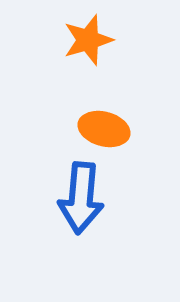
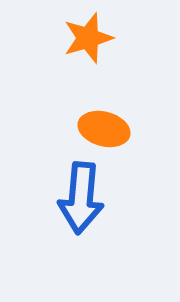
orange star: moved 2 px up
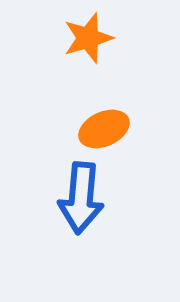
orange ellipse: rotated 39 degrees counterclockwise
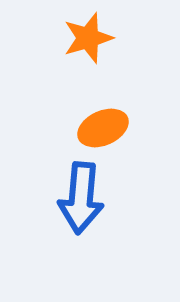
orange ellipse: moved 1 px left, 1 px up
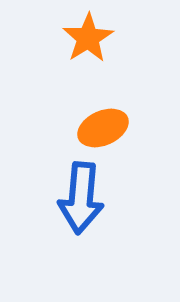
orange star: rotated 15 degrees counterclockwise
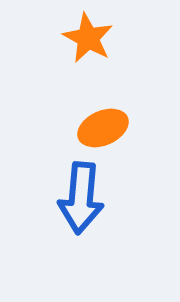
orange star: rotated 12 degrees counterclockwise
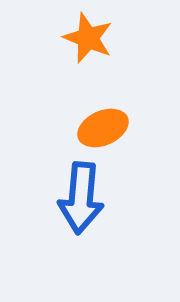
orange star: rotated 6 degrees counterclockwise
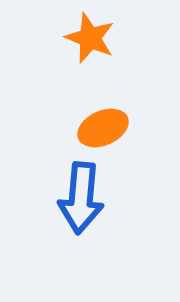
orange star: moved 2 px right
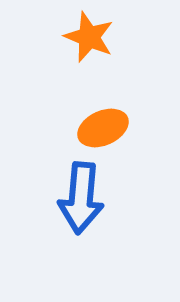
orange star: moved 1 px left, 1 px up
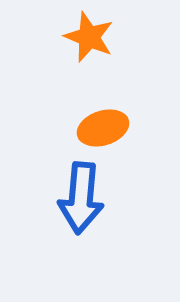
orange ellipse: rotated 6 degrees clockwise
